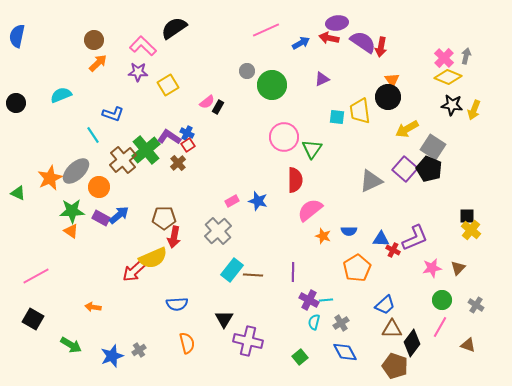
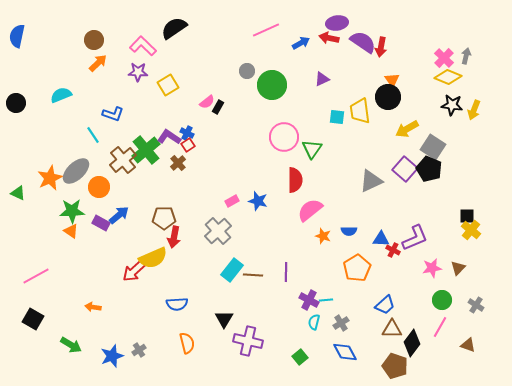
purple rectangle at (101, 218): moved 5 px down
purple line at (293, 272): moved 7 px left
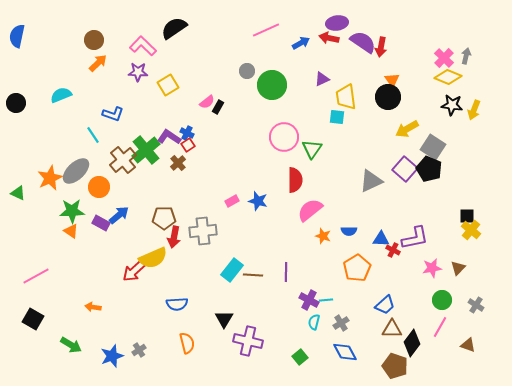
yellow trapezoid at (360, 111): moved 14 px left, 14 px up
gray cross at (218, 231): moved 15 px left; rotated 36 degrees clockwise
purple L-shape at (415, 238): rotated 12 degrees clockwise
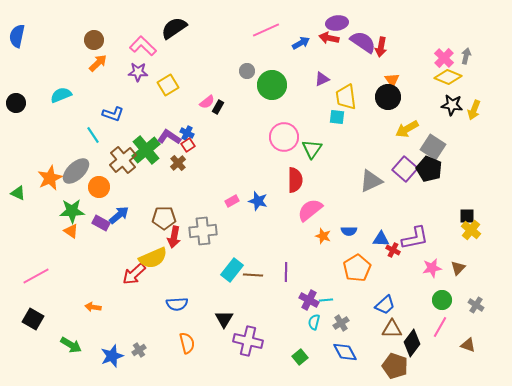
red arrow at (134, 271): moved 3 px down
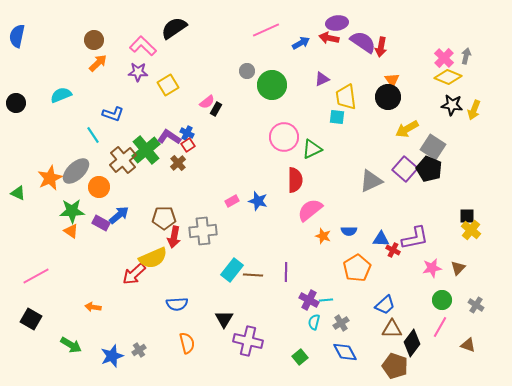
black rectangle at (218, 107): moved 2 px left, 2 px down
green triangle at (312, 149): rotated 30 degrees clockwise
black square at (33, 319): moved 2 px left
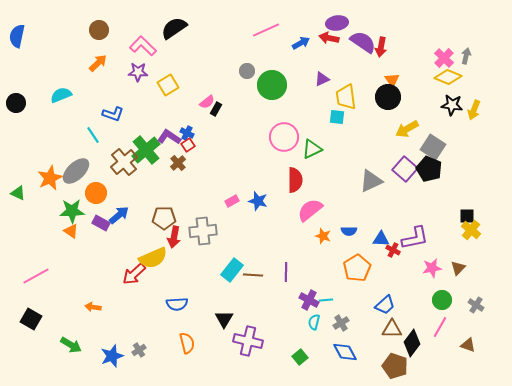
brown circle at (94, 40): moved 5 px right, 10 px up
brown cross at (123, 160): moved 1 px right, 2 px down
orange circle at (99, 187): moved 3 px left, 6 px down
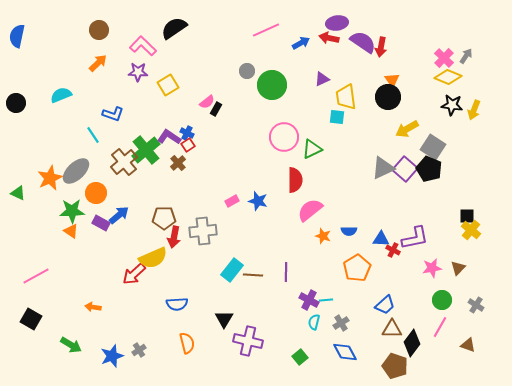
gray arrow at (466, 56): rotated 21 degrees clockwise
gray triangle at (371, 181): moved 12 px right, 13 px up
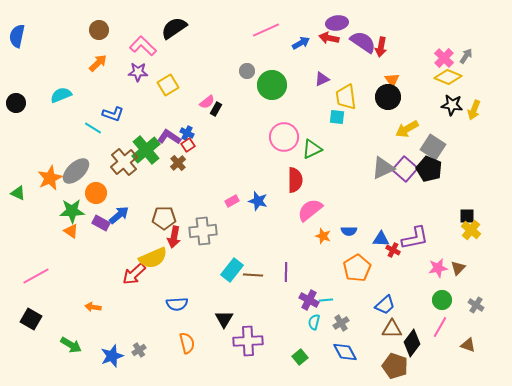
cyan line at (93, 135): moved 7 px up; rotated 24 degrees counterclockwise
pink star at (432, 268): moved 6 px right
purple cross at (248, 341): rotated 16 degrees counterclockwise
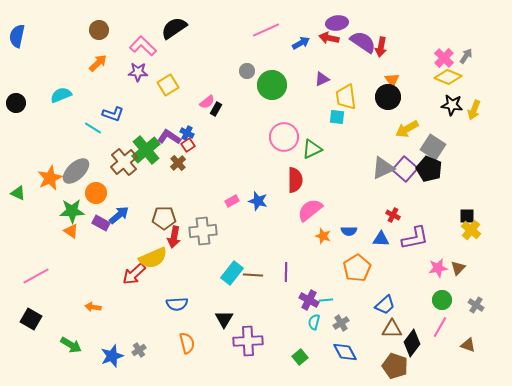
red cross at (393, 250): moved 35 px up
cyan rectangle at (232, 270): moved 3 px down
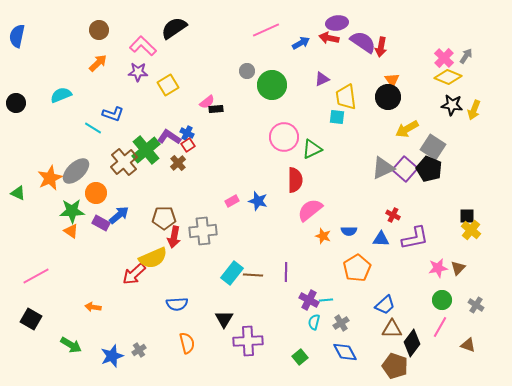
black rectangle at (216, 109): rotated 56 degrees clockwise
